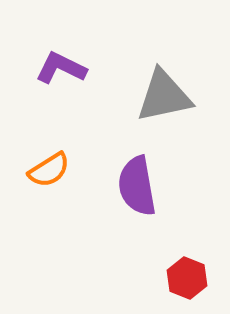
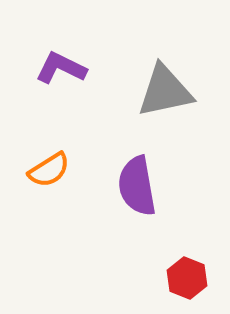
gray triangle: moved 1 px right, 5 px up
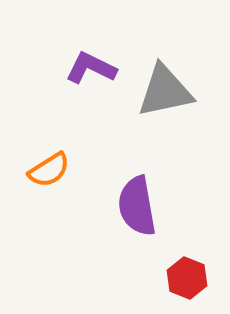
purple L-shape: moved 30 px right
purple semicircle: moved 20 px down
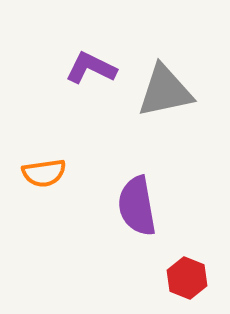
orange semicircle: moved 5 px left, 3 px down; rotated 24 degrees clockwise
